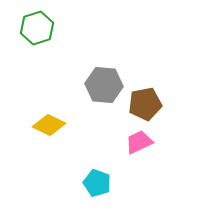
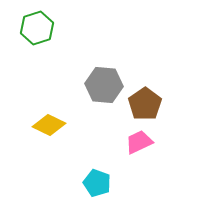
brown pentagon: rotated 24 degrees counterclockwise
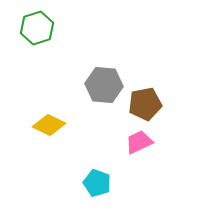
brown pentagon: rotated 24 degrees clockwise
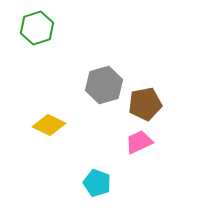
gray hexagon: rotated 21 degrees counterclockwise
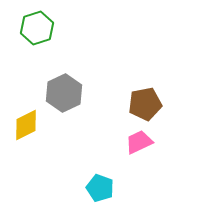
gray hexagon: moved 40 px left, 8 px down; rotated 9 degrees counterclockwise
yellow diamond: moved 23 px left; rotated 52 degrees counterclockwise
cyan pentagon: moved 3 px right, 5 px down
